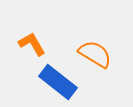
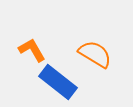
orange L-shape: moved 6 px down
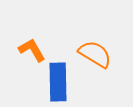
blue rectangle: rotated 51 degrees clockwise
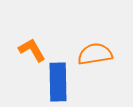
orange semicircle: rotated 40 degrees counterclockwise
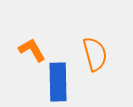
orange semicircle: rotated 84 degrees clockwise
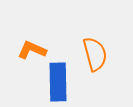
orange L-shape: rotated 36 degrees counterclockwise
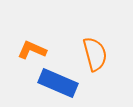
blue rectangle: moved 1 px down; rotated 66 degrees counterclockwise
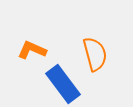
blue rectangle: moved 5 px right, 1 px down; rotated 30 degrees clockwise
